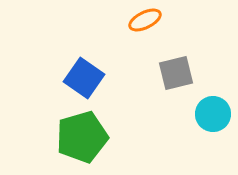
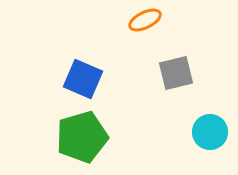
blue square: moved 1 px left, 1 px down; rotated 12 degrees counterclockwise
cyan circle: moved 3 px left, 18 px down
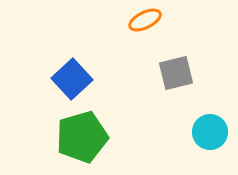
blue square: moved 11 px left; rotated 24 degrees clockwise
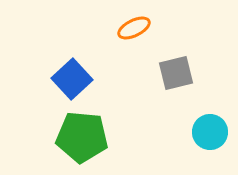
orange ellipse: moved 11 px left, 8 px down
green pentagon: rotated 21 degrees clockwise
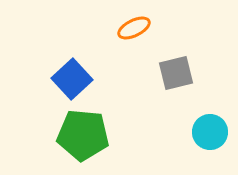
green pentagon: moved 1 px right, 2 px up
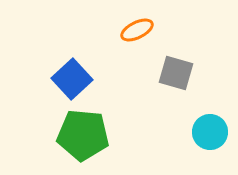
orange ellipse: moved 3 px right, 2 px down
gray square: rotated 30 degrees clockwise
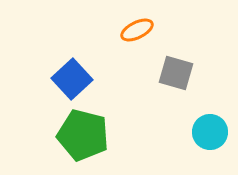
green pentagon: rotated 9 degrees clockwise
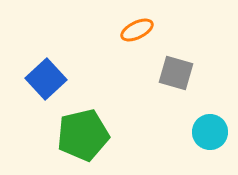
blue square: moved 26 px left
green pentagon: rotated 27 degrees counterclockwise
